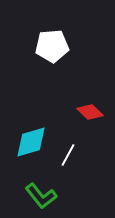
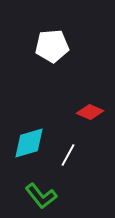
red diamond: rotated 20 degrees counterclockwise
cyan diamond: moved 2 px left, 1 px down
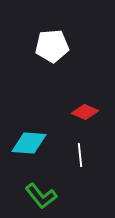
red diamond: moved 5 px left
cyan diamond: rotated 21 degrees clockwise
white line: moved 12 px right; rotated 35 degrees counterclockwise
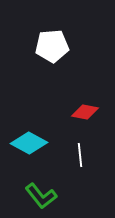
red diamond: rotated 12 degrees counterclockwise
cyan diamond: rotated 24 degrees clockwise
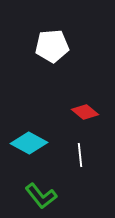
red diamond: rotated 28 degrees clockwise
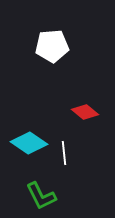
cyan diamond: rotated 6 degrees clockwise
white line: moved 16 px left, 2 px up
green L-shape: rotated 12 degrees clockwise
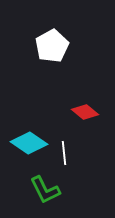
white pentagon: rotated 24 degrees counterclockwise
green L-shape: moved 4 px right, 6 px up
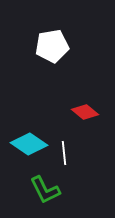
white pentagon: rotated 20 degrees clockwise
cyan diamond: moved 1 px down
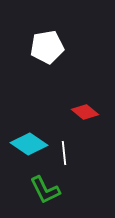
white pentagon: moved 5 px left, 1 px down
